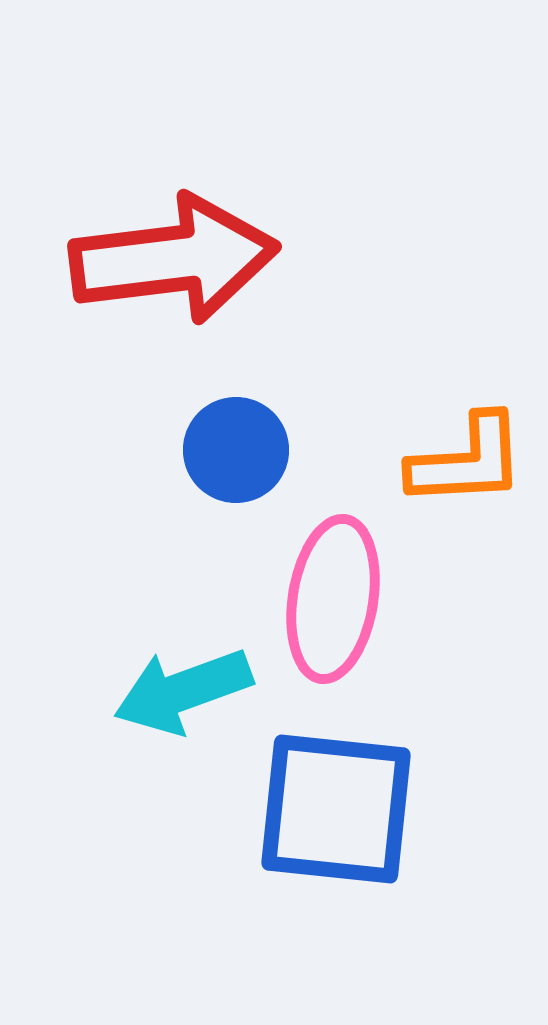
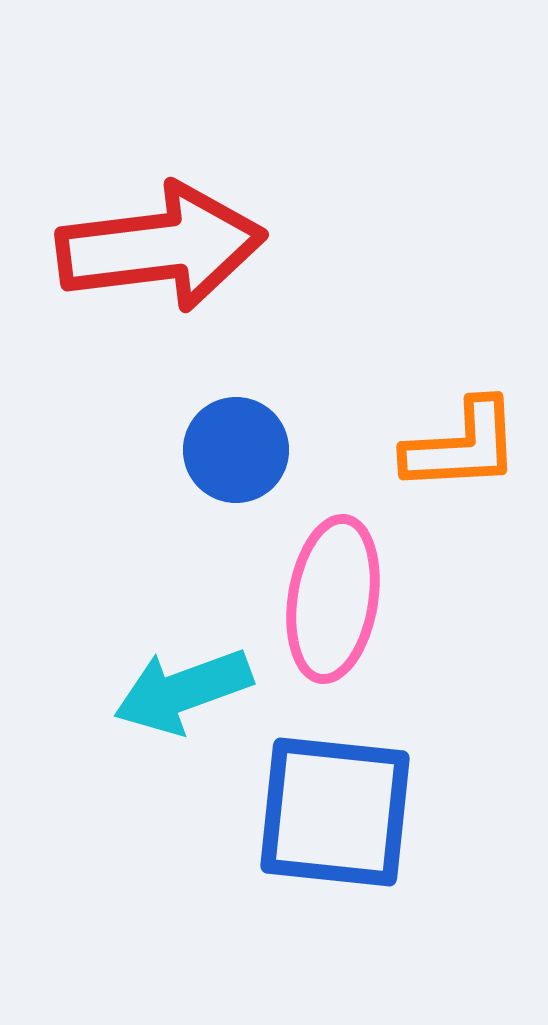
red arrow: moved 13 px left, 12 px up
orange L-shape: moved 5 px left, 15 px up
blue square: moved 1 px left, 3 px down
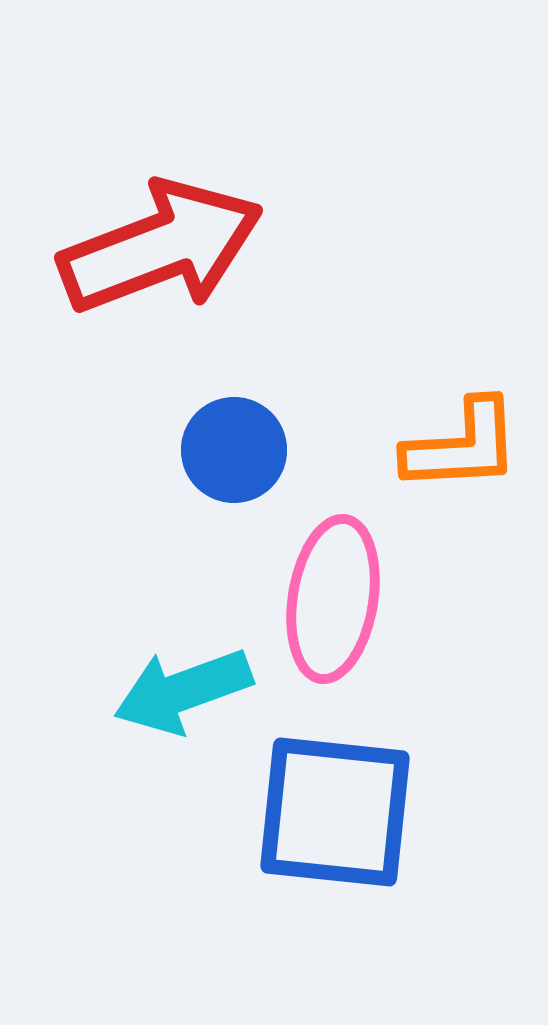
red arrow: rotated 14 degrees counterclockwise
blue circle: moved 2 px left
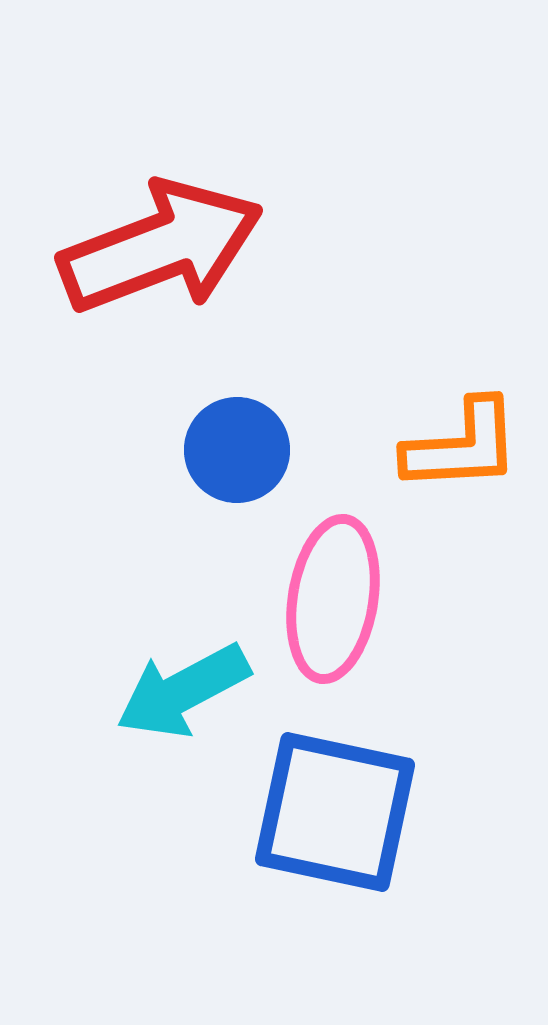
blue circle: moved 3 px right
cyan arrow: rotated 8 degrees counterclockwise
blue square: rotated 6 degrees clockwise
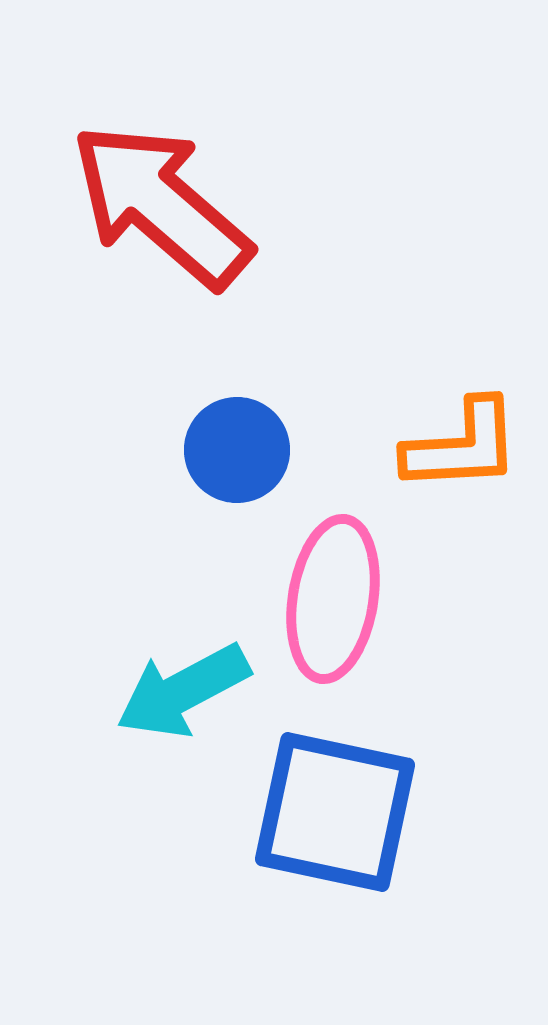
red arrow: moved 42 px up; rotated 118 degrees counterclockwise
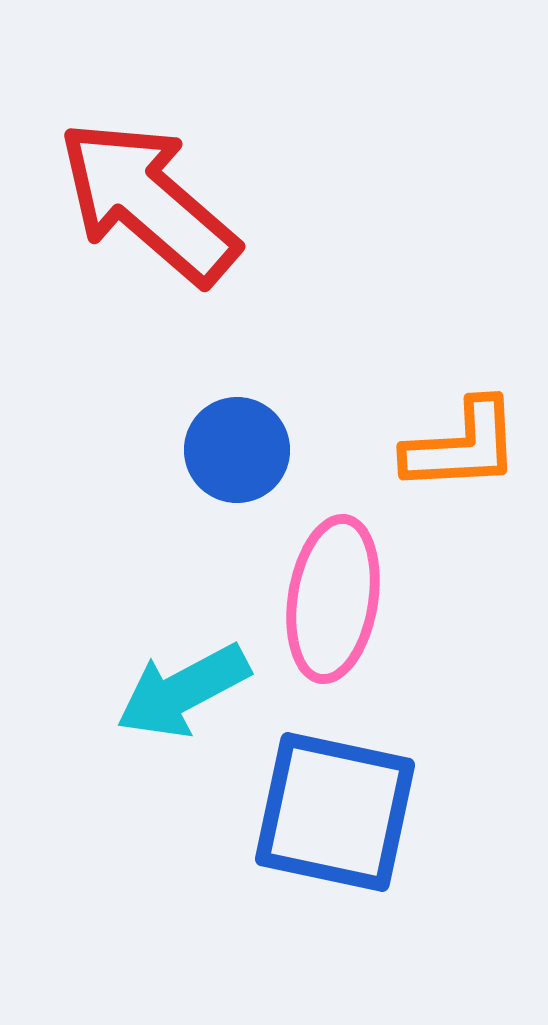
red arrow: moved 13 px left, 3 px up
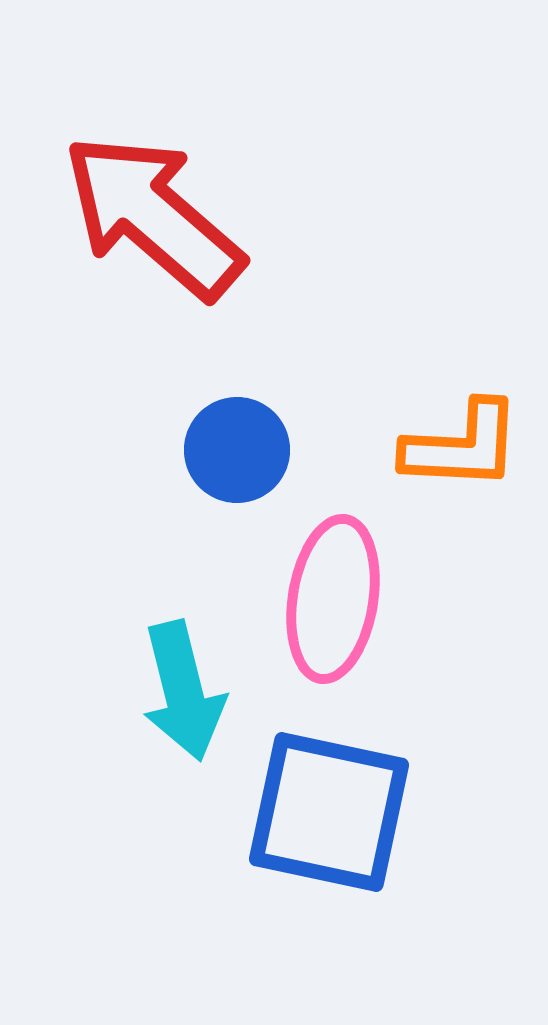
red arrow: moved 5 px right, 14 px down
orange L-shape: rotated 6 degrees clockwise
cyan arrow: rotated 76 degrees counterclockwise
blue square: moved 6 px left
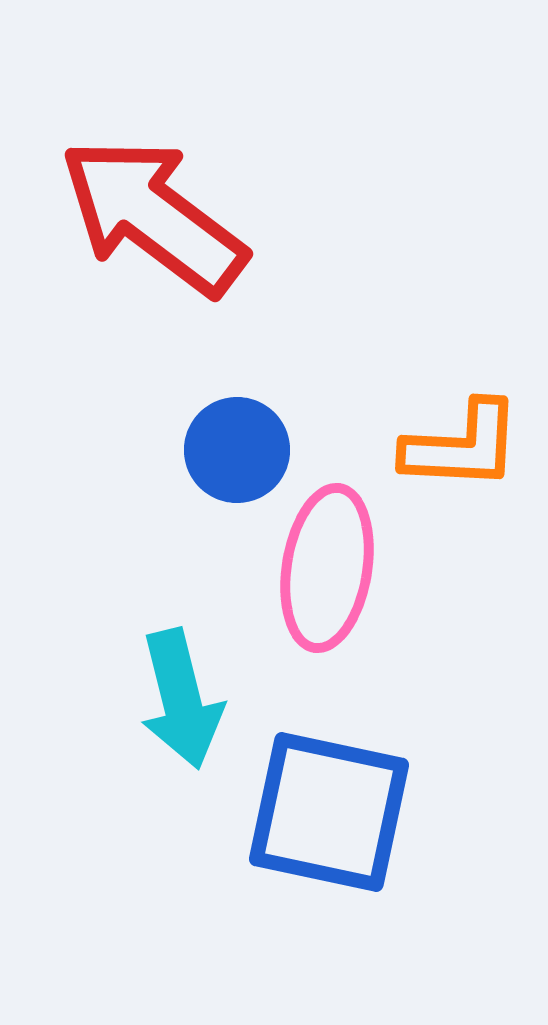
red arrow: rotated 4 degrees counterclockwise
pink ellipse: moved 6 px left, 31 px up
cyan arrow: moved 2 px left, 8 px down
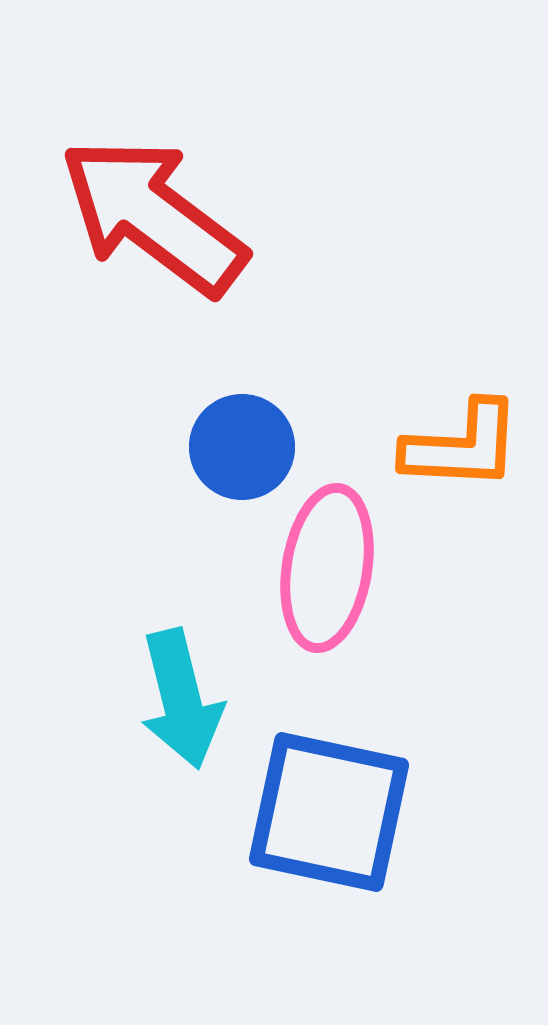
blue circle: moved 5 px right, 3 px up
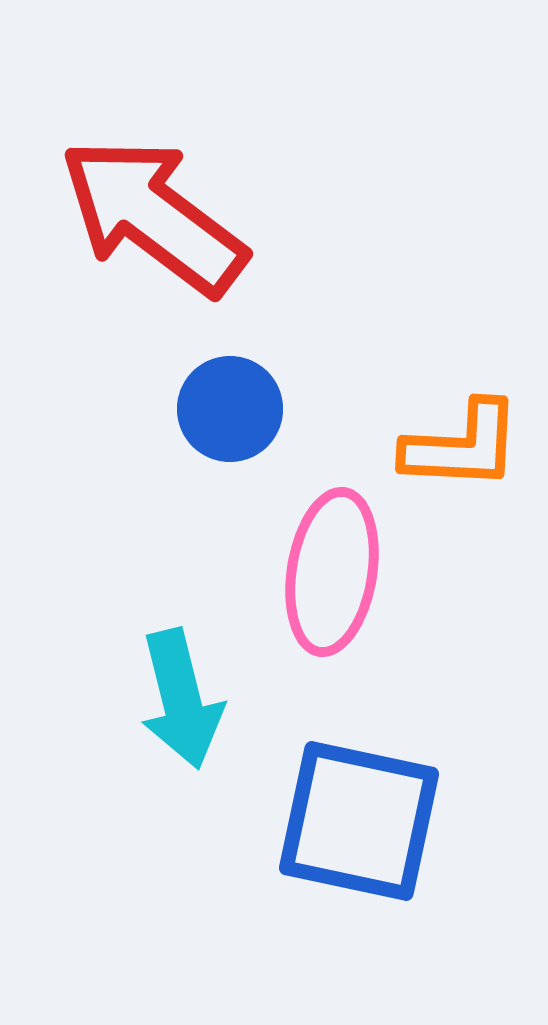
blue circle: moved 12 px left, 38 px up
pink ellipse: moved 5 px right, 4 px down
blue square: moved 30 px right, 9 px down
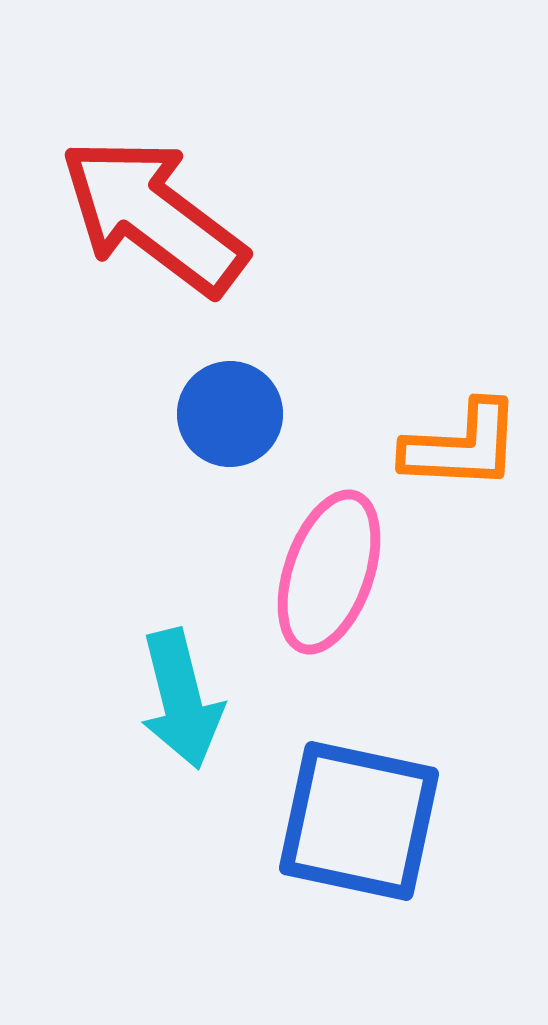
blue circle: moved 5 px down
pink ellipse: moved 3 px left; rotated 10 degrees clockwise
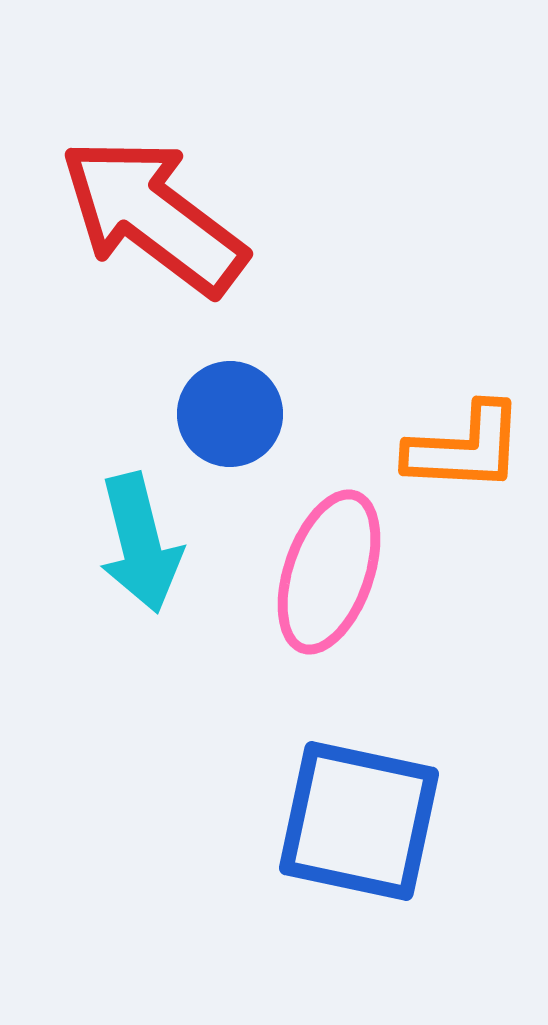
orange L-shape: moved 3 px right, 2 px down
cyan arrow: moved 41 px left, 156 px up
